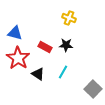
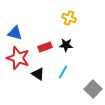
red rectangle: rotated 48 degrees counterclockwise
red star: rotated 15 degrees counterclockwise
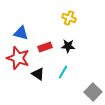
blue triangle: moved 6 px right
black star: moved 2 px right, 1 px down
gray square: moved 3 px down
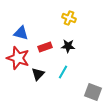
black triangle: rotated 40 degrees clockwise
gray square: rotated 24 degrees counterclockwise
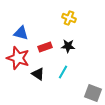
black triangle: rotated 40 degrees counterclockwise
gray square: moved 1 px down
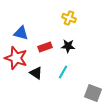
red star: moved 2 px left
black triangle: moved 2 px left, 1 px up
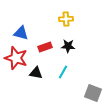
yellow cross: moved 3 px left, 1 px down; rotated 24 degrees counterclockwise
black triangle: rotated 24 degrees counterclockwise
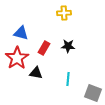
yellow cross: moved 2 px left, 6 px up
red rectangle: moved 1 px left, 1 px down; rotated 40 degrees counterclockwise
red star: moved 1 px right; rotated 20 degrees clockwise
cyan line: moved 5 px right, 7 px down; rotated 24 degrees counterclockwise
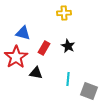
blue triangle: moved 2 px right
black star: rotated 24 degrees clockwise
red star: moved 1 px left, 1 px up
gray square: moved 4 px left, 2 px up
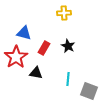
blue triangle: moved 1 px right
